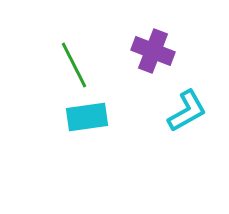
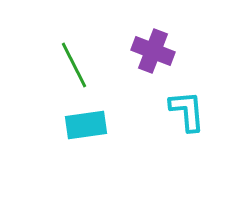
cyan L-shape: rotated 66 degrees counterclockwise
cyan rectangle: moved 1 px left, 8 px down
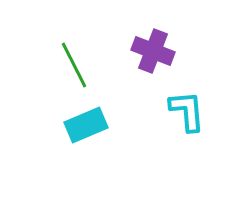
cyan rectangle: rotated 15 degrees counterclockwise
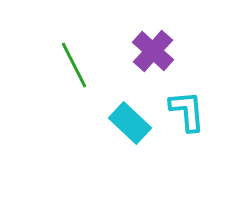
purple cross: rotated 21 degrees clockwise
cyan rectangle: moved 44 px right, 2 px up; rotated 66 degrees clockwise
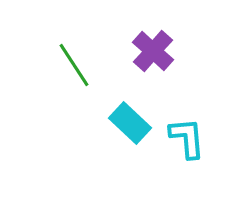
green line: rotated 6 degrees counterclockwise
cyan L-shape: moved 27 px down
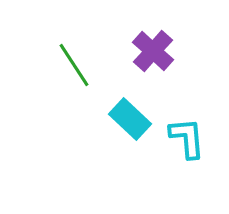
cyan rectangle: moved 4 px up
